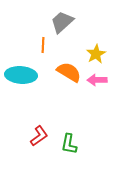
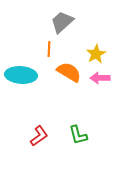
orange line: moved 6 px right, 4 px down
pink arrow: moved 3 px right, 2 px up
green L-shape: moved 9 px right, 9 px up; rotated 25 degrees counterclockwise
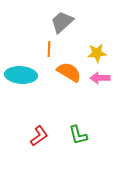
yellow star: moved 1 px right, 1 px up; rotated 24 degrees clockwise
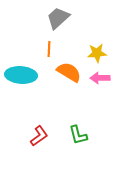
gray trapezoid: moved 4 px left, 4 px up
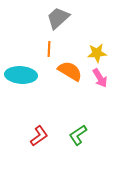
orange semicircle: moved 1 px right, 1 px up
pink arrow: rotated 120 degrees counterclockwise
green L-shape: rotated 70 degrees clockwise
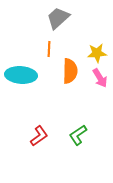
orange semicircle: rotated 60 degrees clockwise
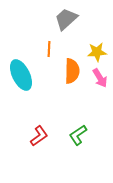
gray trapezoid: moved 8 px right, 1 px down
yellow star: moved 1 px up
orange semicircle: moved 2 px right
cyan ellipse: rotated 60 degrees clockwise
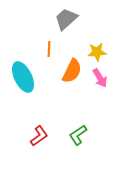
orange semicircle: rotated 25 degrees clockwise
cyan ellipse: moved 2 px right, 2 px down
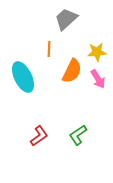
pink arrow: moved 2 px left, 1 px down
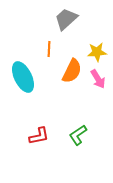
red L-shape: rotated 25 degrees clockwise
